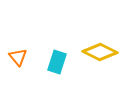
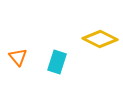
yellow diamond: moved 13 px up
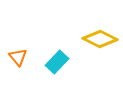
cyan rectangle: rotated 25 degrees clockwise
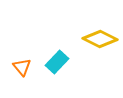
orange triangle: moved 4 px right, 10 px down
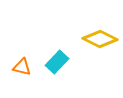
orange triangle: rotated 36 degrees counterclockwise
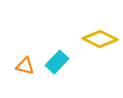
orange triangle: moved 3 px right, 1 px up
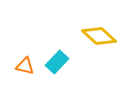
yellow diamond: moved 1 px left, 3 px up; rotated 16 degrees clockwise
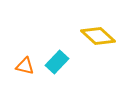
yellow diamond: moved 1 px left
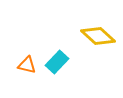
orange triangle: moved 2 px right, 1 px up
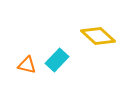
cyan rectangle: moved 2 px up
